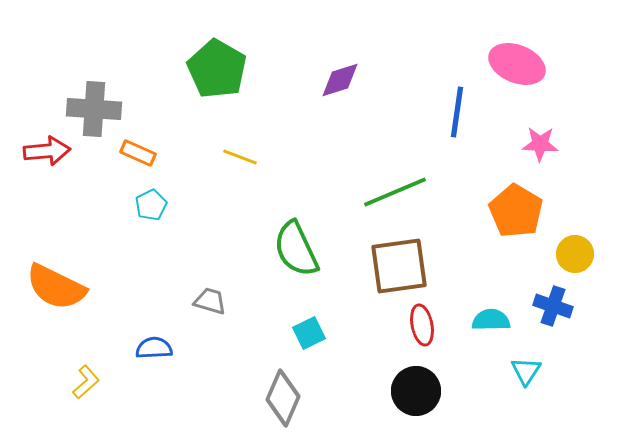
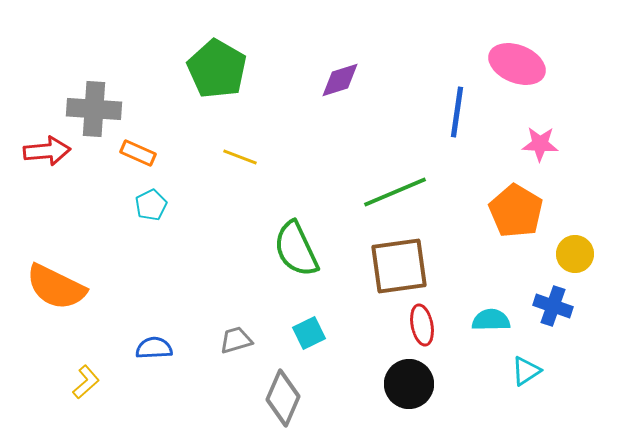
gray trapezoid: moved 26 px right, 39 px down; rotated 32 degrees counterclockwise
cyan triangle: rotated 24 degrees clockwise
black circle: moved 7 px left, 7 px up
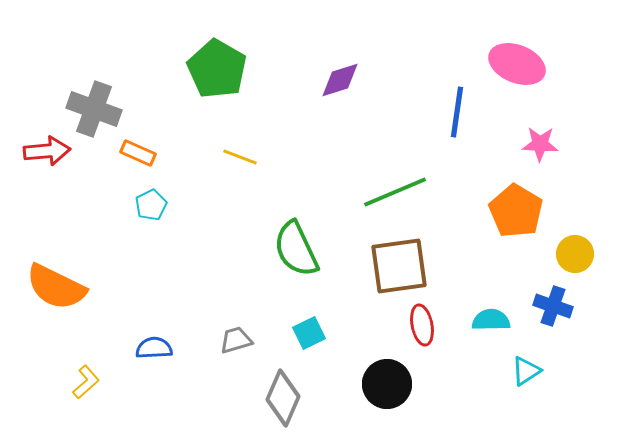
gray cross: rotated 16 degrees clockwise
black circle: moved 22 px left
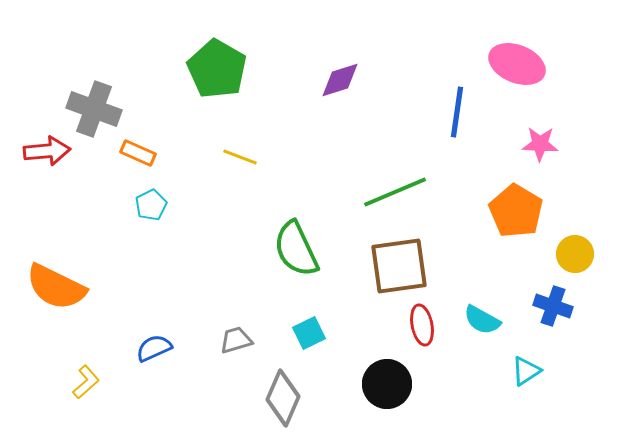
cyan semicircle: moved 9 px left; rotated 150 degrees counterclockwise
blue semicircle: rotated 21 degrees counterclockwise
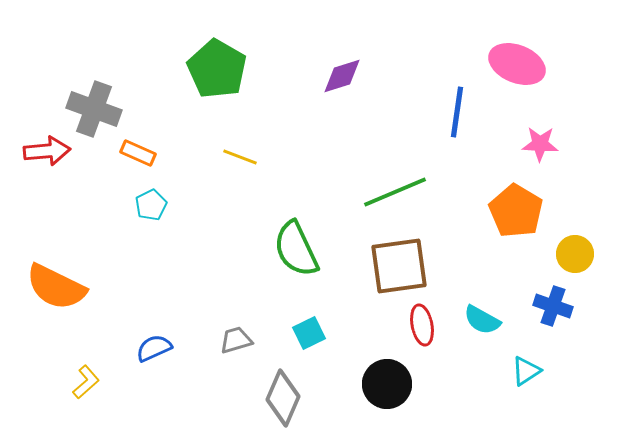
purple diamond: moved 2 px right, 4 px up
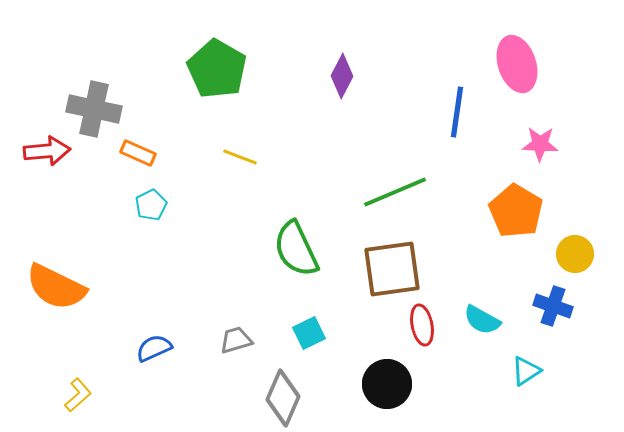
pink ellipse: rotated 50 degrees clockwise
purple diamond: rotated 45 degrees counterclockwise
gray cross: rotated 8 degrees counterclockwise
brown square: moved 7 px left, 3 px down
yellow L-shape: moved 8 px left, 13 px down
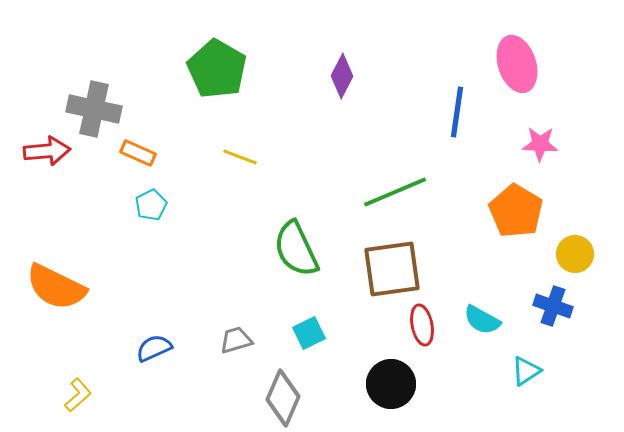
black circle: moved 4 px right
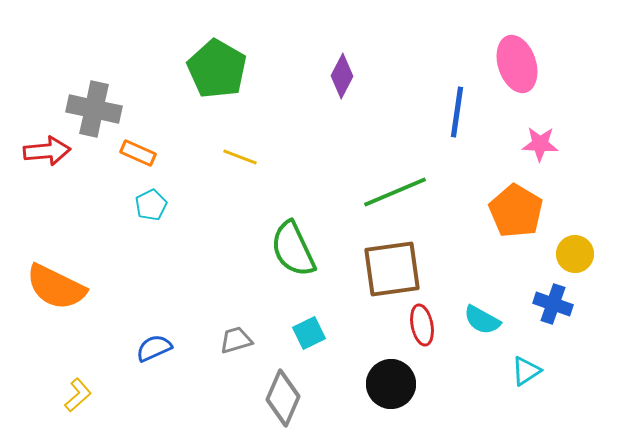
green semicircle: moved 3 px left
blue cross: moved 2 px up
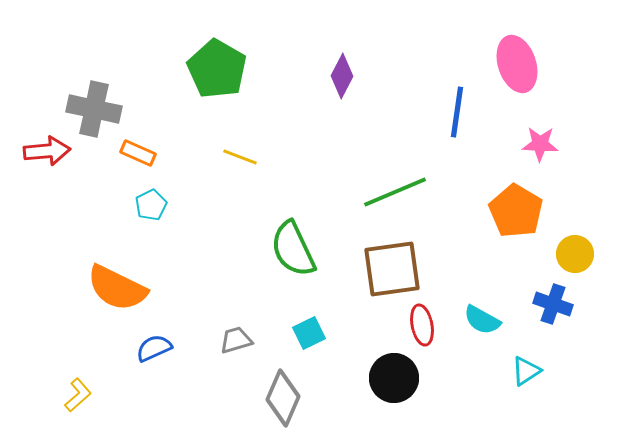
orange semicircle: moved 61 px right, 1 px down
black circle: moved 3 px right, 6 px up
